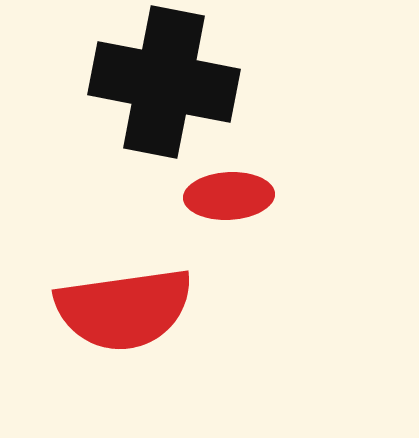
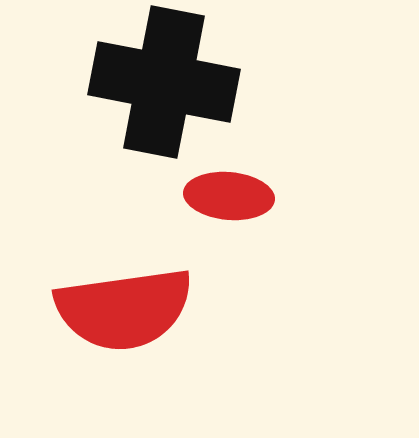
red ellipse: rotated 8 degrees clockwise
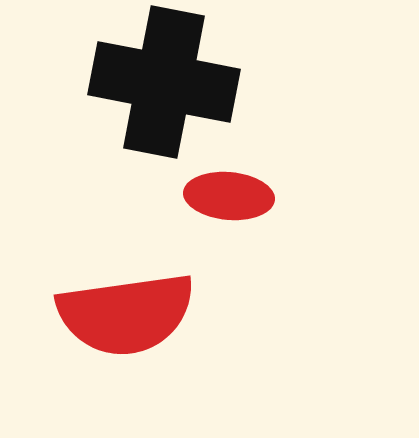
red semicircle: moved 2 px right, 5 px down
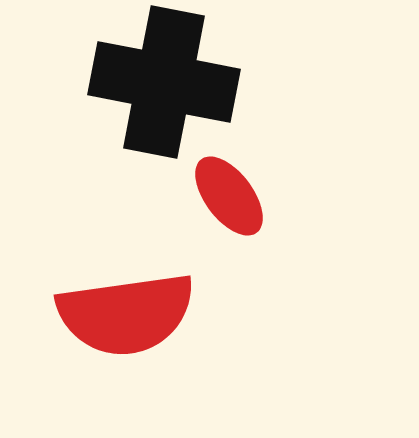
red ellipse: rotated 48 degrees clockwise
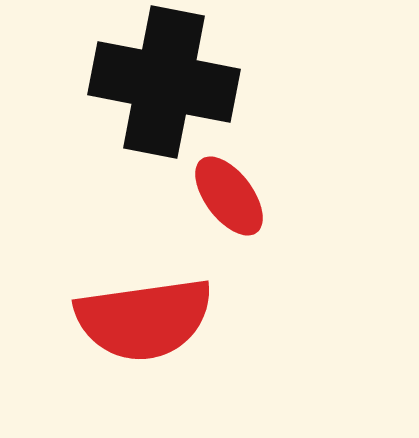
red semicircle: moved 18 px right, 5 px down
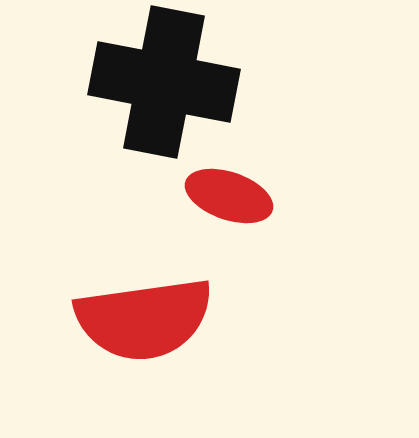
red ellipse: rotated 34 degrees counterclockwise
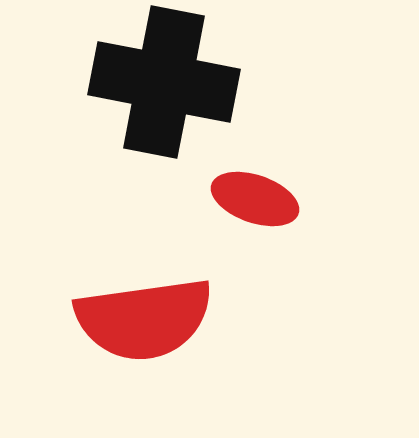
red ellipse: moved 26 px right, 3 px down
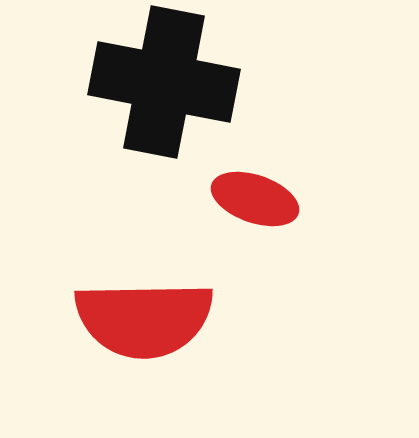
red semicircle: rotated 7 degrees clockwise
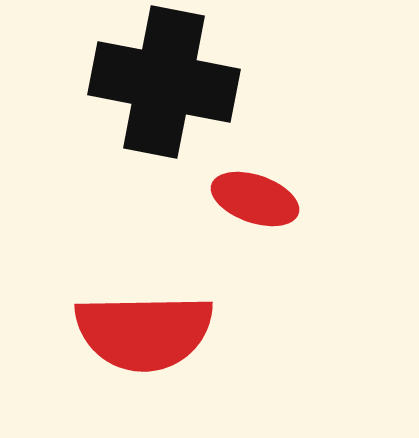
red semicircle: moved 13 px down
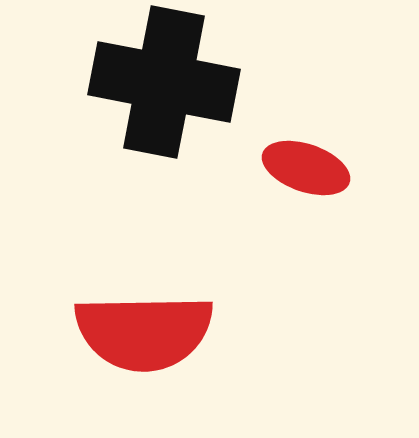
red ellipse: moved 51 px right, 31 px up
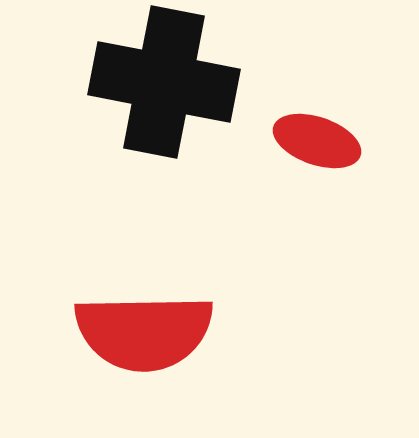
red ellipse: moved 11 px right, 27 px up
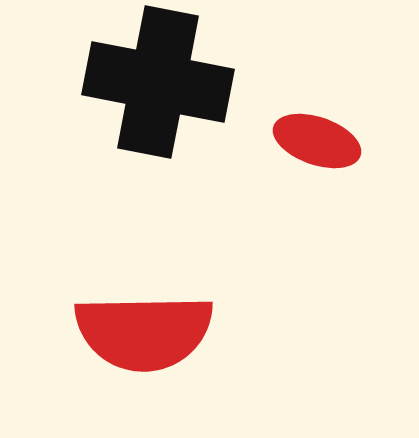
black cross: moved 6 px left
